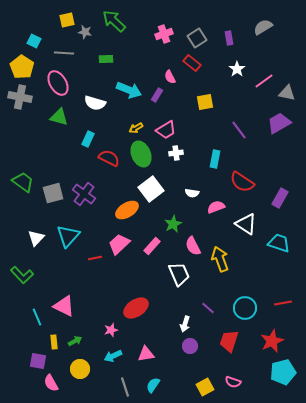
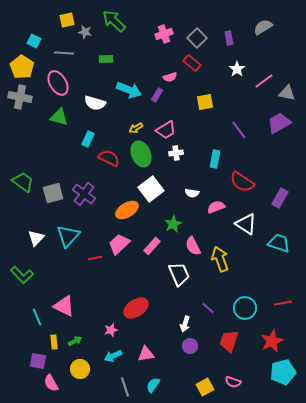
gray square at (197, 38): rotated 12 degrees counterclockwise
pink semicircle at (170, 77): rotated 80 degrees counterclockwise
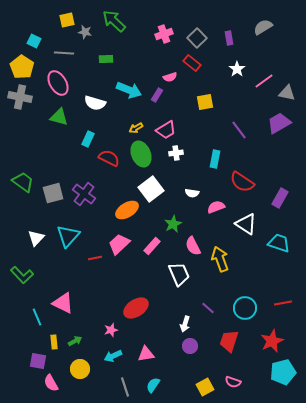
pink triangle at (64, 306): moved 1 px left, 3 px up
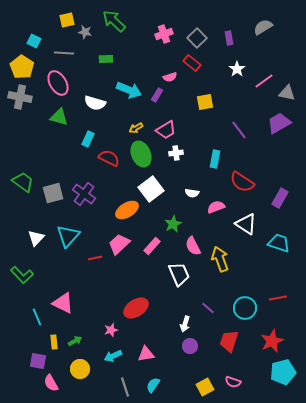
red line at (283, 303): moved 5 px left, 5 px up
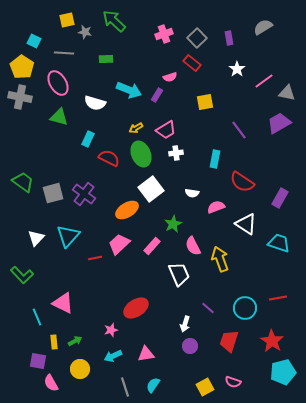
red star at (272, 341): rotated 15 degrees counterclockwise
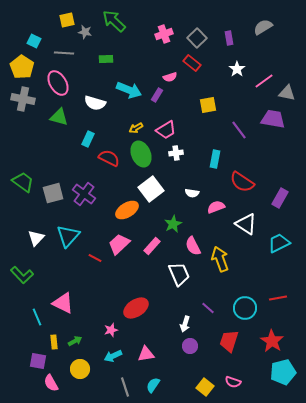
gray cross at (20, 97): moved 3 px right, 2 px down
yellow square at (205, 102): moved 3 px right, 3 px down
purple trapezoid at (279, 123): moved 6 px left, 4 px up; rotated 40 degrees clockwise
cyan trapezoid at (279, 243): rotated 45 degrees counterclockwise
red line at (95, 258): rotated 40 degrees clockwise
yellow square at (205, 387): rotated 24 degrees counterclockwise
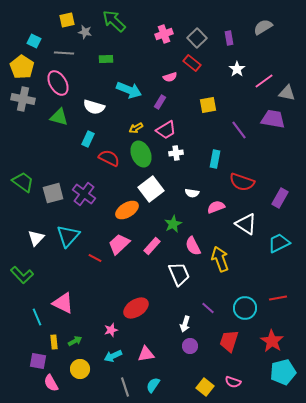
purple rectangle at (157, 95): moved 3 px right, 7 px down
white semicircle at (95, 103): moved 1 px left, 4 px down
red semicircle at (242, 182): rotated 15 degrees counterclockwise
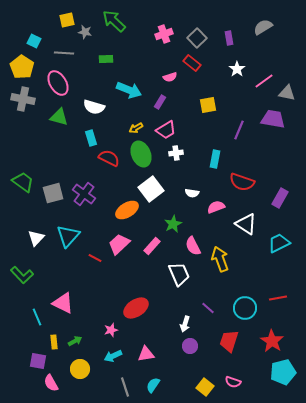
purple line at (239, 130): rotated 60 degrees clockwise
cyan rectangle at (88, 139): moved 3 px right, 1 px up; rotated 42 degrees counterclockwise
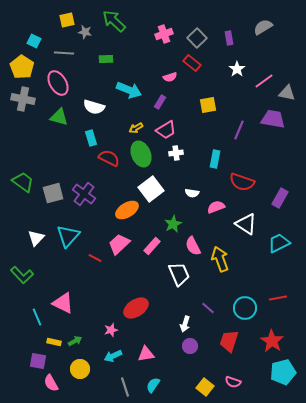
yellow rectangle at (54, 342): rotated 72 degrees counterclockwise
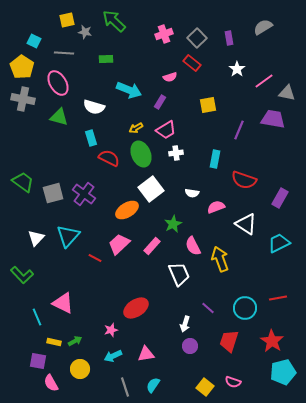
red semicircle at (242, 182): moved 2 px right, 2 px up
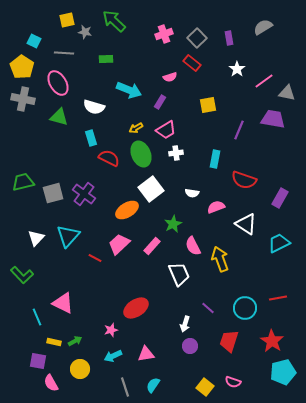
green trapezoid at (23, 182): rotated 50 degrees counterclockwise
